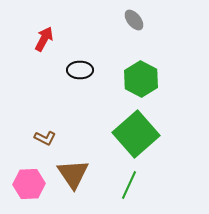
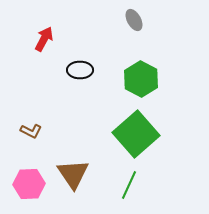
gray ellipse: rotated 10 degrees clockwise
brown L-shape: moved 14 px left, 7 px up
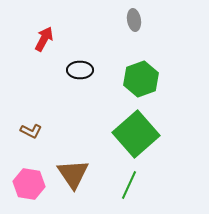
gray ellipse: rotated 20 degrees clockwise
green hexagon: rotated 12 degrees clockwise
pink hexagon: rotated 12 degrees clockwise
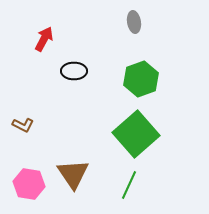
gray ellipse: moved 2 px down
black ellipse: moved 6 px left, 1 px down
brown L-shape: moved 8 px left, 6 px up
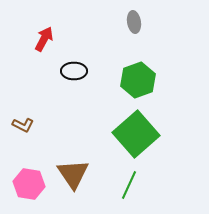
green hexagon: moved 3 px left, 1 px down
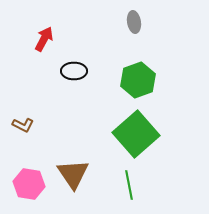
green line: rotated 36 degrees counterclockwise
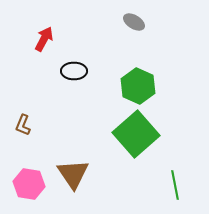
gray ellipse: rotated 50 degrees counterclockwise
green hexagon: moved 6 px down; rotated 16 degrees counterclockwise
brown L-shape: rotated 85 degrees clockwise
green line: moved 46 px right
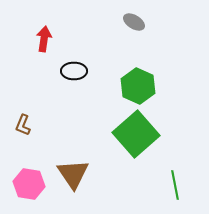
red arrow: rotated 20 degrees counterclockwise
